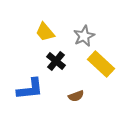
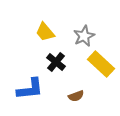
black cross: moved 1 px down
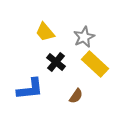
gray star: moved 1 px down
yellow rectangle: moved 6 px left
brown semicircle: rotated 35 degrees counterclockwise
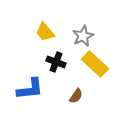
gray star: moved 1 px left, 1 px up
black cross: rotated 18 degrees counterclockwise
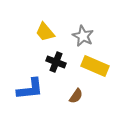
gray star: rotated 20 degrees counterclockwise
yellow rectangle: moved 2 px down; rotated 20 degrees counterclockwise
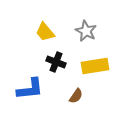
gray star: moved 3 px right, 5 px up
yellow rectangle: rotated 32 degrees counterclockwise
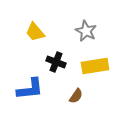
yellow trapezoid: moved 10 px left
